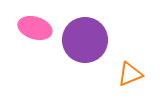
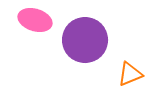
pink ellipse: moved 8 px up
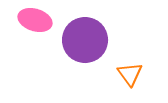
orange triangle: rotated 44 degrees counterclockwise
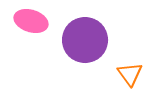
pink ellipse: moved 4 px left, 1 px down
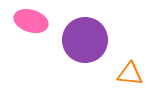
orange triangle: rotated 48 degrees counterclockwise
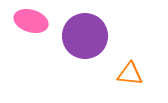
purple circle: moved 4 px up
